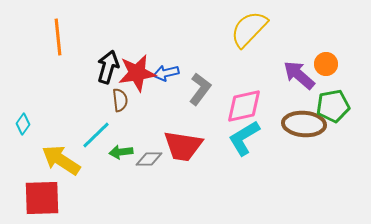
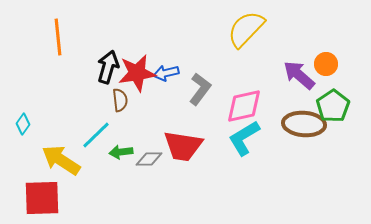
yellow semicircle: moved 3 px left
green pentagon: rotated 24 degrees counterclockwise
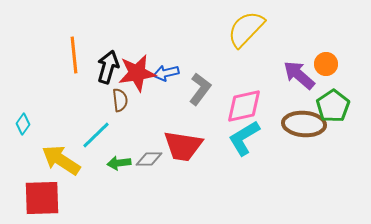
orange line: moved 16 px right, 18 px down
green arrow: moved 2 px left, 11 px down
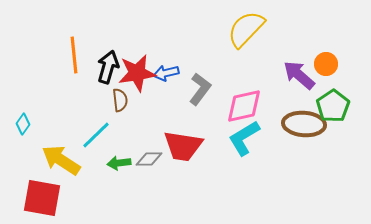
red square: rotated 12 degrees clockwise
